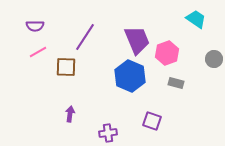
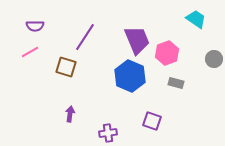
pink line: moved 8 px left
brown square: rotated 15 degrees clockwise
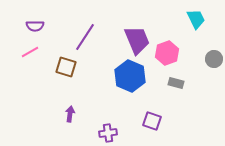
cyan trapezoid: rotated 30 degrees clockwise
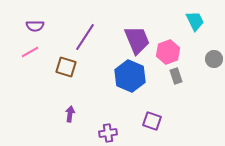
cyan trapezoid: moved 1 px left, 2 px down
pink hexagon: moved 1 px right, 1 px up
gray rectangle: moved 7 px up; rotated 56 degrees clockwise
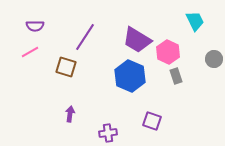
purple trapezoid: rotated 144 degrees clockwise
pink hexagon: rotated 15 degrees counterclockwise
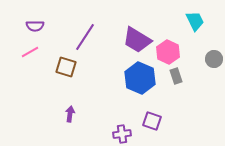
blue hexagon: moved 10 px right, 2 px down
purple cross: moved 14 px right, 1 px down
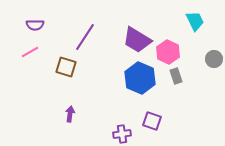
purple semicircle: moved 1 px up
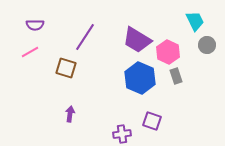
gray circle: moved 7 px left, 14 px up
brown square: moved 1 px down
